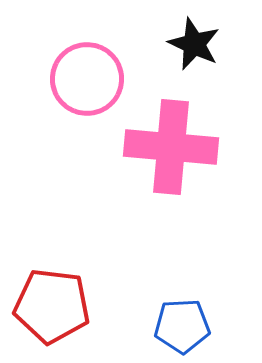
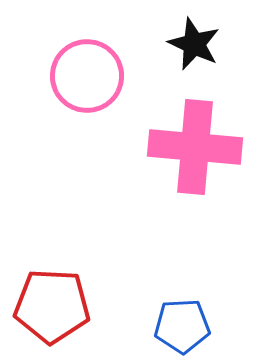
pink circle: moved 3 px up
pink cross: moved 24 px right
red pentagon: rotated 4 degrees counterclockwise
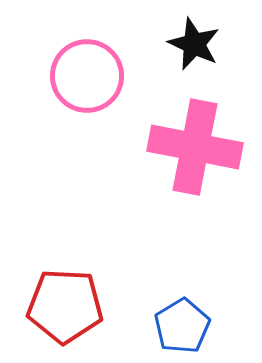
pink cross: rotated 6 degrees clockwise
red pentagon: moved 13 px right
blue pentagon: rotated 28 degrees counterclockwise
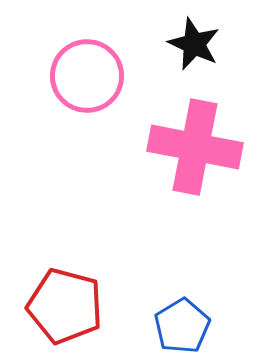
red pentagon: rotated 12 degrees clockwise
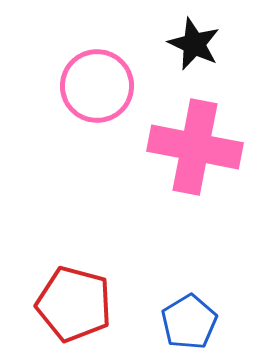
pink circle: moved 10 px right, 10 px down
red pentagon: moved 9 px right, 2 px up
blue pentagon: moved 7 px right, 4 px up
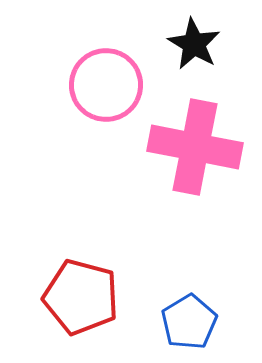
black star: rotated 6 degrees clockwise
pink circle: moved 9 px right, 1 px up
red pentagon: moved 7 px right, 7 px up
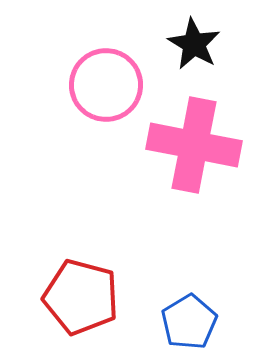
pink cross: moved 1 px left, 2 px up
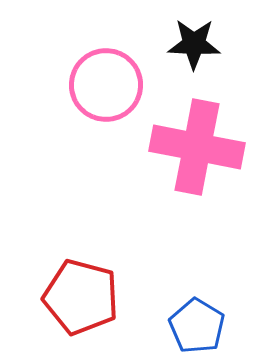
black star: rotated 28 degrees counterclockwise
pink cross: moved 3 px right, 2 px down
blue pentagon: moved 8 px right, 4 px down; rotated 10 degrees counterclockwise
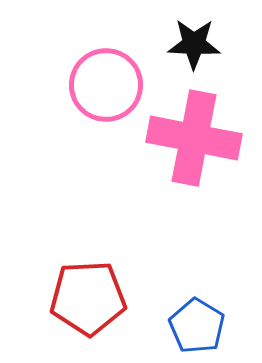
pink cross: moved 3 px left, 9 px up
red pentagon: moved 7 px right, 1 px down; rotated 18 degrees counterclockwise
